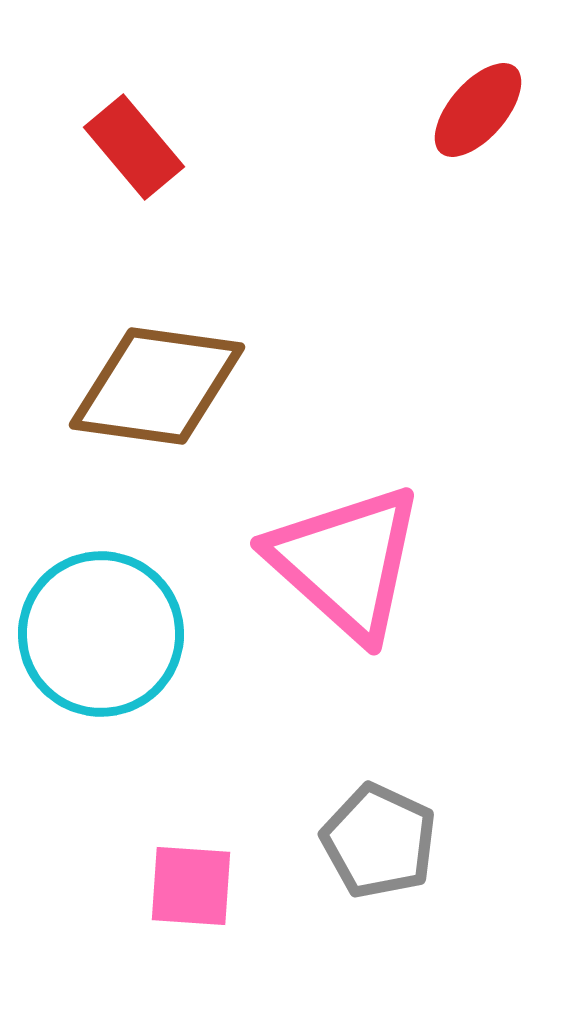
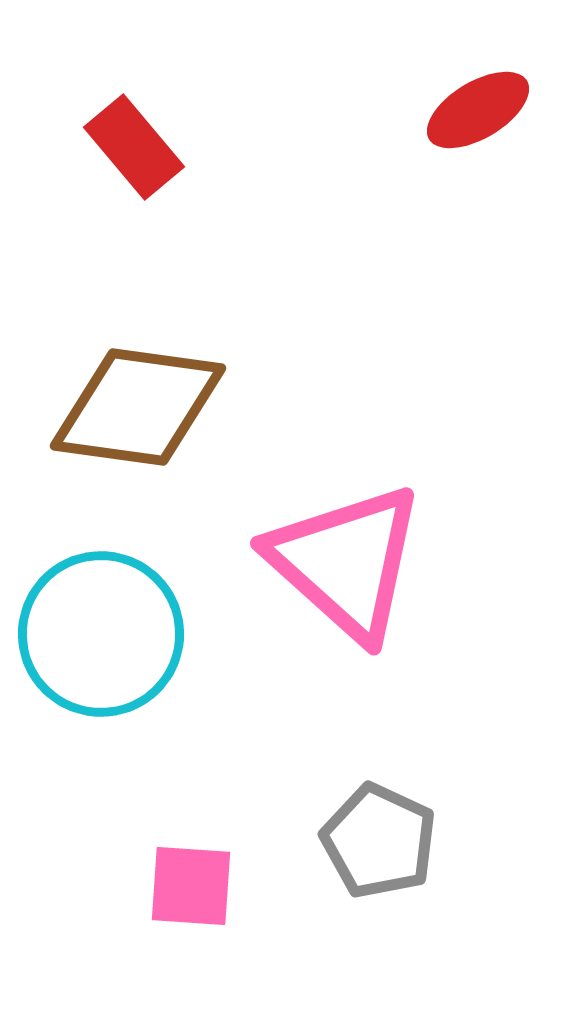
red ellipse: rotated 18 degrees clockwise
brown diamond: moved 19 px left, 21 px down
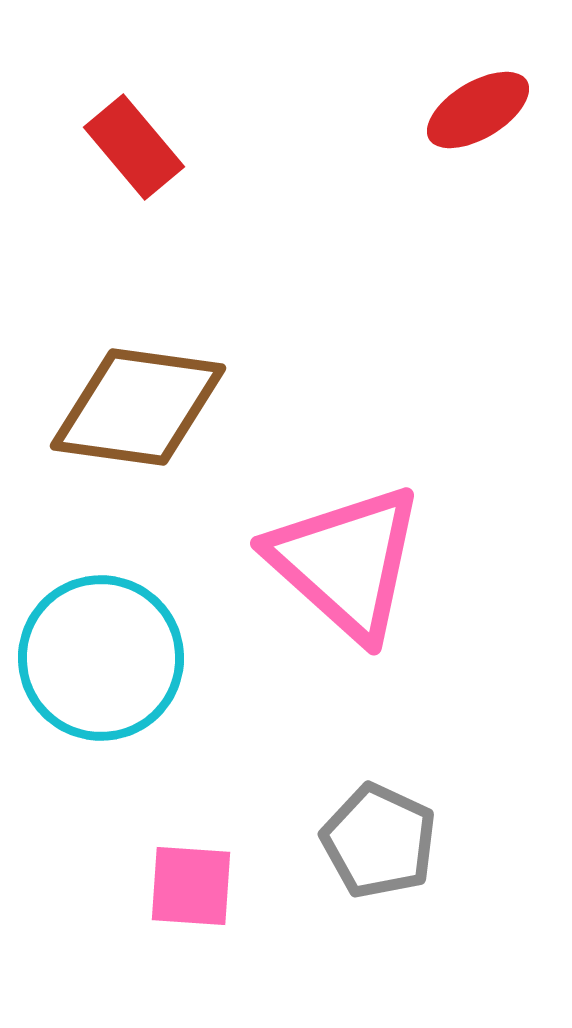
cyan circle: moved 24 px down
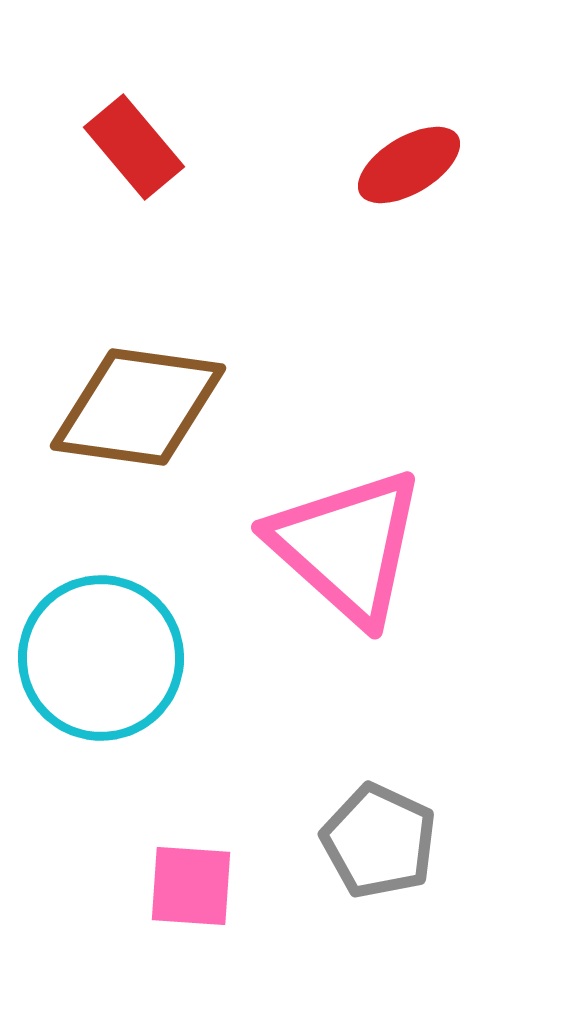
red ellipse: moved 69 px left, 55 px down
pink triangle: moved 1 px right, 16 px up
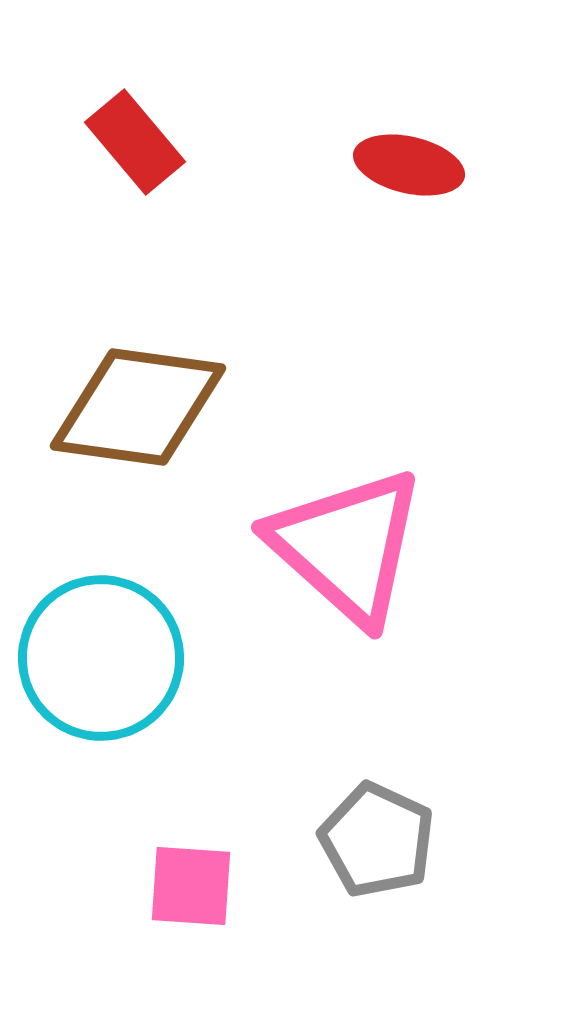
red rectangle: moved 1 px right, 5 px up
red ellipse: rotated 44 degrees clockwise
gray pentagon: moved 2 px left, 1 px up
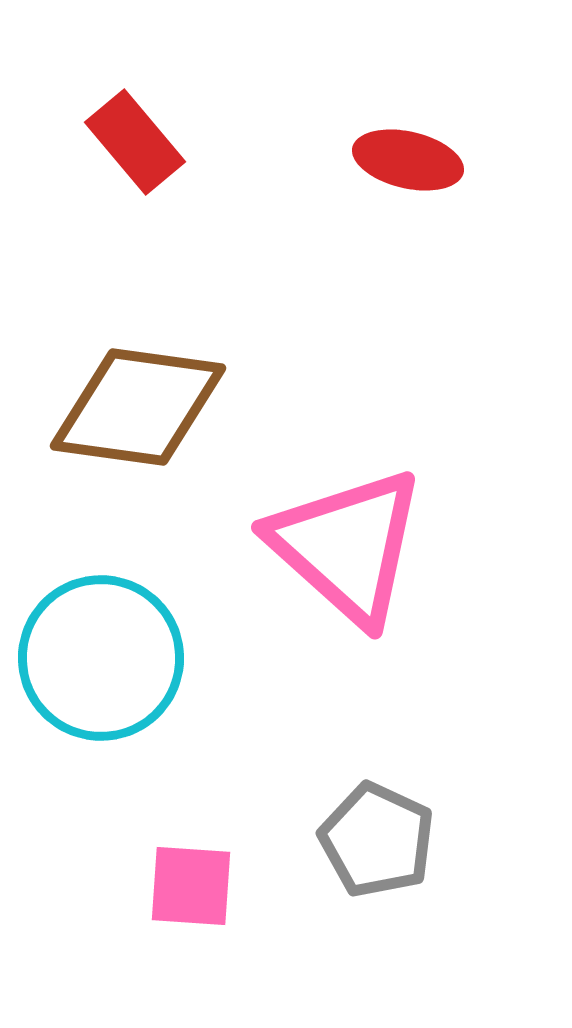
red ellipse: moved 1 px left, 5 px up
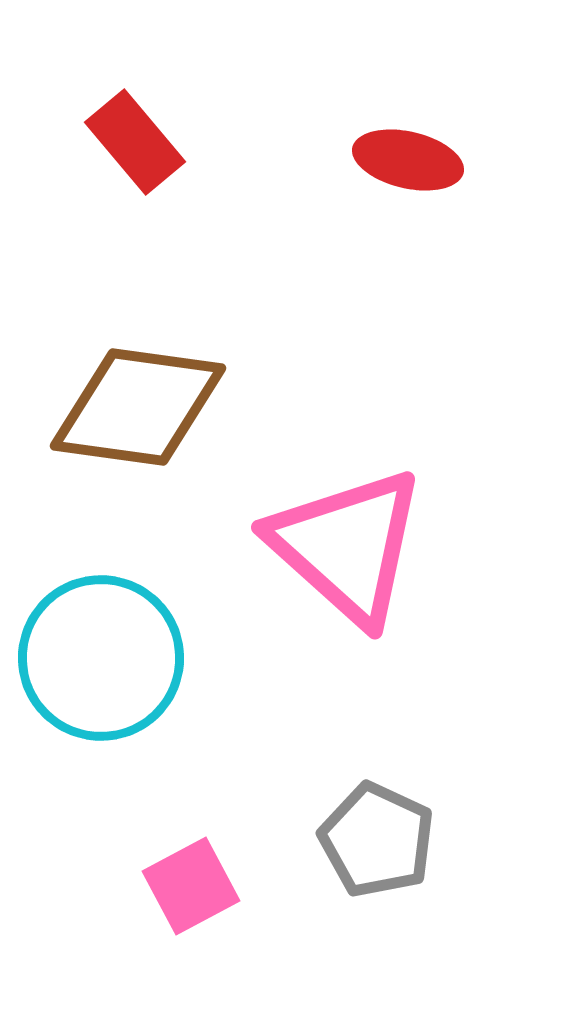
pink square: rotated 32 degrees counterclockwise
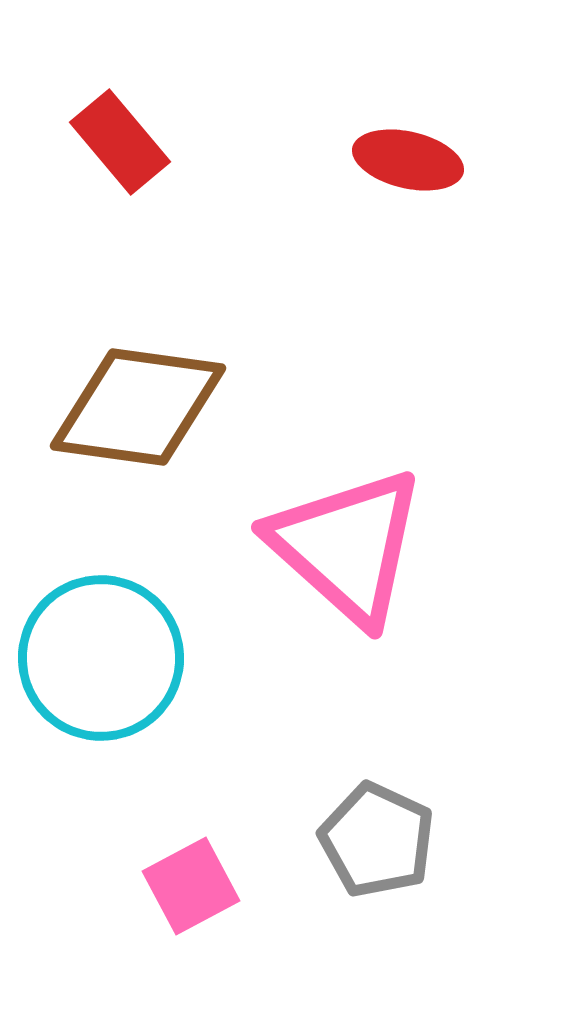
red rectangle: moved 15 px left
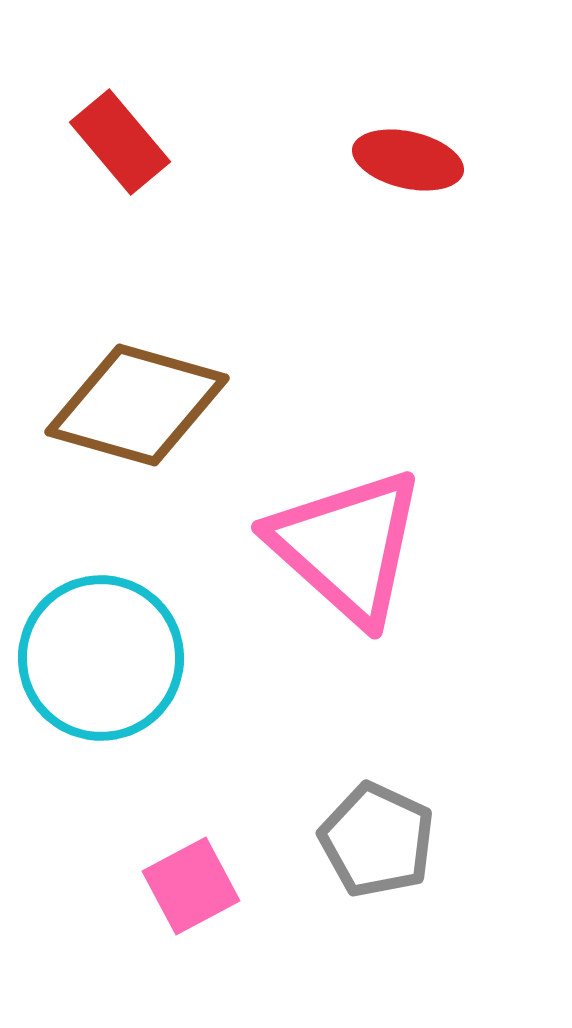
brown diamond: moved 1 px left, 2 px up; rotated 8 degrees clockwise
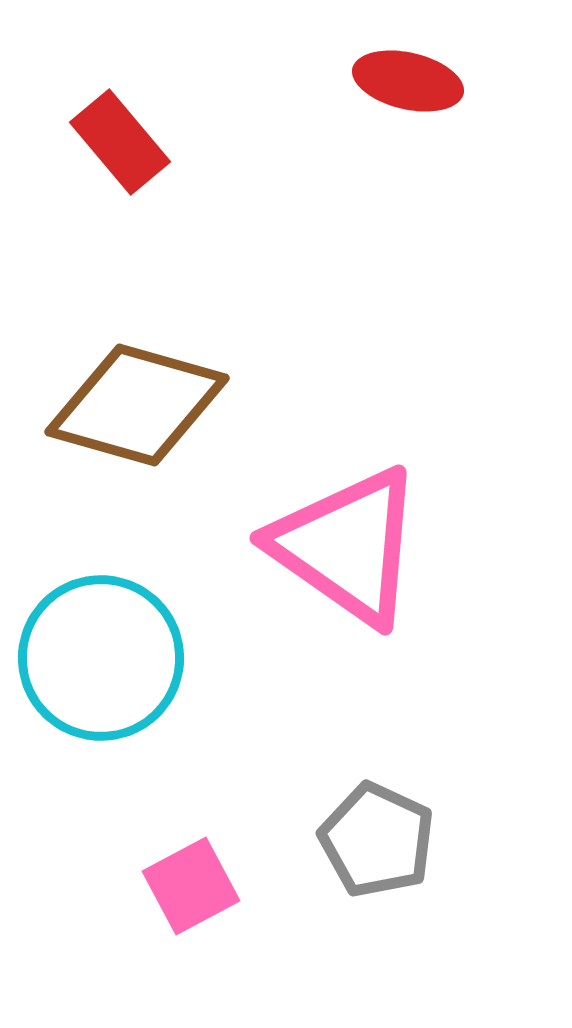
red ellipse: moved 79 px up
pink triangle: rotated 7 degrees counterclockwise
